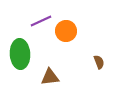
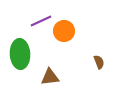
orange circle: moved 2 px left
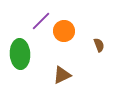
purple line: rotated 20 degrees counterclockwise
brown semicircle: moved 17 px up
brown triangle: moved 12 px right, 2 px up; rotated 18 degrees counterclockwise
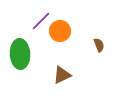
orange circle: moved 4 px left
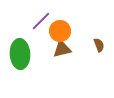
brown triangle: moved 26 px up; rotated 12 degrees clockwise
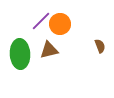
orange circle: moved 7 px up
brown semicircle: moved 1 px right, 1 px down
brown triangle: moved 13 px left, 1 px down
